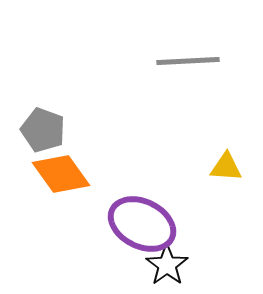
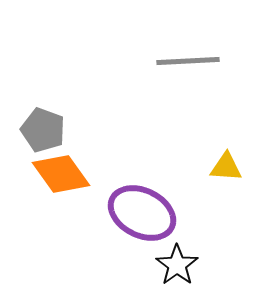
purple ellipse: moved 11 px up
black star: moved 10 px right
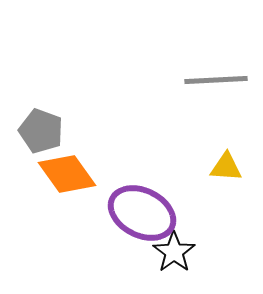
gray line: moved 28 px right, 19 px down
gray pentagon: moved 2 px left, 1 px down
orange diamond: moved 6 px right
black star: moved 3 px left, 13 px up
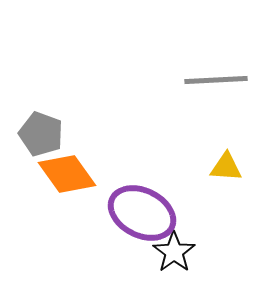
gray pentagon: moved 3 px down
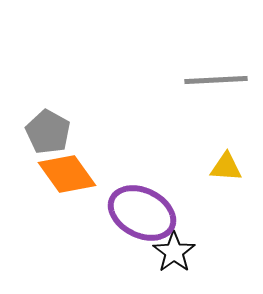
gray pentagon: moved 7 px right, 2 px up; rotated 9 degrees clockwise
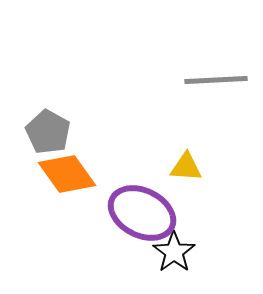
yellow triangle: moved 40 px left
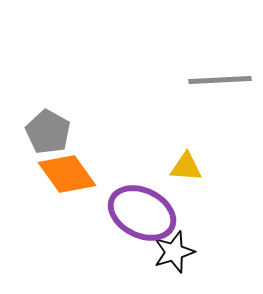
gray line: moved 4 px right
black star: rotated 18 degrees clockwise
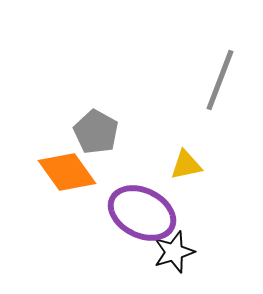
gray line: rotated 66 degrees counterclockwise
gray pentagon: moved 48 px right
yellow triangle: moved 2 px up; rotated 16 degrees counterclockwise
orange diamond: moved 2 px up
